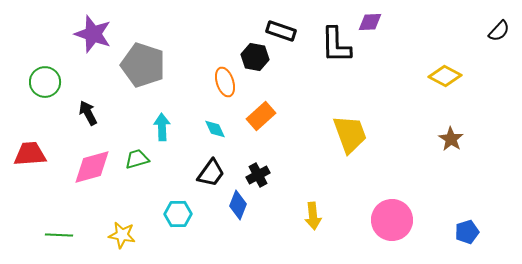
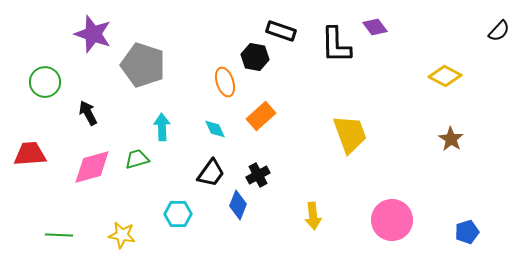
purple diamond: moved 5 px right, 5 px down; rotated 55 degrees clockwise
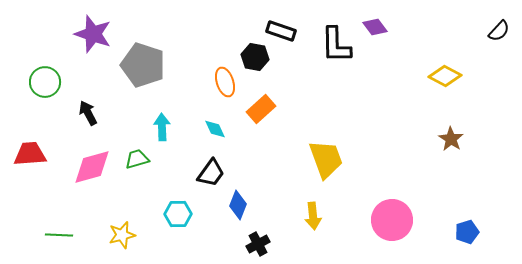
orange rectangle: moved 7 px up
yellow trapezoid: moved 24 px left, 25 px down
black cross: moved 69 px down
yellow star: rotated 24 degrees counterclockwise
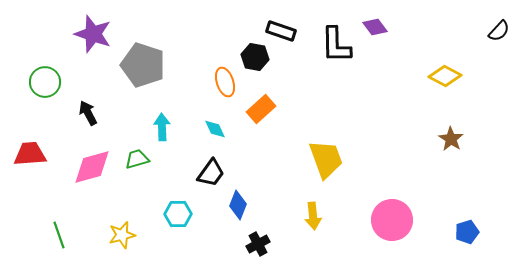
green line: rotated 68 degrees clockwise
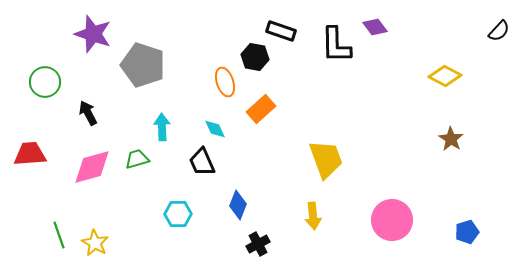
black trapezoid: moved 9 px left, 11 px up; rotated 120 degrees clockwise
yellow star: moved 27 px left, 8 px down; rotated 28 degrees counterclockwise
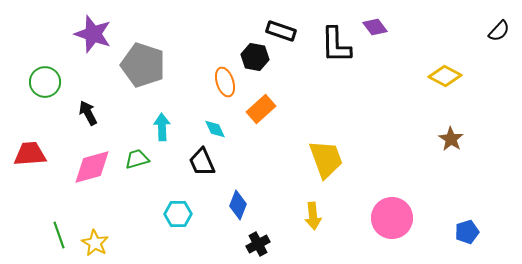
pink circle: moved 2 px up
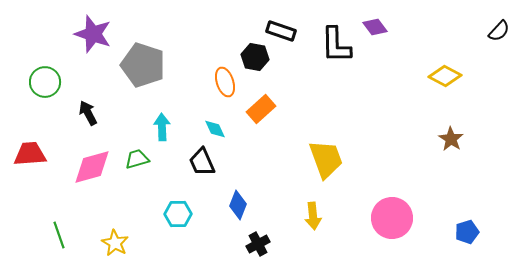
yellow star: moved 20 px right
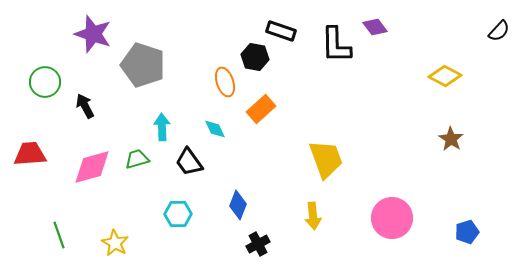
black arrow: moved 3 px left, 7 px up
black trapezoid: moved 13 px left; rotated 12 degrees counterclockwise
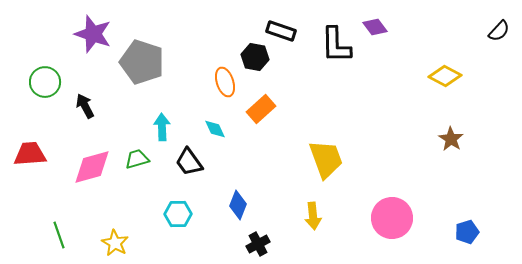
gray pentagon: moved 1 px left, 3 px up
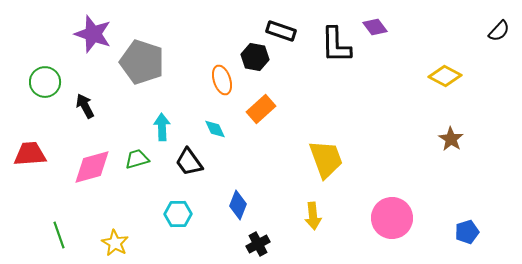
orange ellipse: moved 3 px left, 2 px up
